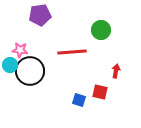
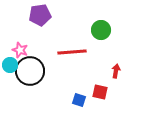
pink star: rotated 14 degrees clockwise
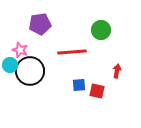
purple pentagon: moved 9 px down
red arrow: moved 1 px right
red square: moved 3 px left, 1 px up
blue square: moved 15 px up; rotated 24 degrees counterclockwise
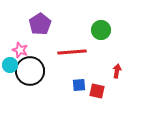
purple pentagon: rotated 25 degrees counterclockwise
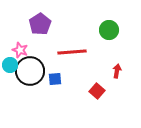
green circle: moved 8 px right
blue square: moved 24 px left, 6 px up
red square: rotated 28 degrees clockwise
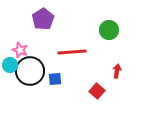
purple pentagon: moved 3 px right, 5 px up
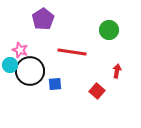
red line: rotated 12 degrees clockwise
blue square: moved 5 px down
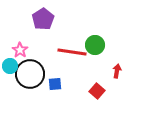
green circle: moved 14 px left, 15 px down
pink star: rotated 14 degrees clockwise
cyan circle: moved 1 px down
black circle: moved 3 px down
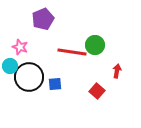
purple pentagon: rotated 10 degrees clockwise
pink star: moved 3 px up; rotated 14 degrees counterclockwise
black circle: moved 1 px left, 3 px down
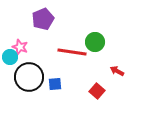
green circle: moved 3 px up
cyan circle: moved 9 px up
red arrow: rotated 72 degrees counterclockwise
